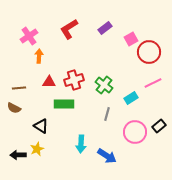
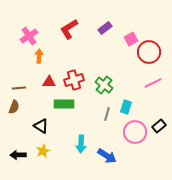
cyan rectangle: moved 5 px left, 9 px down; rotated 40 degrees counterclockwise
brown semicircle: moved 1 px up; rotated 96 degrees counterclockwise
yellow star: moved 6 px right, 2 px down
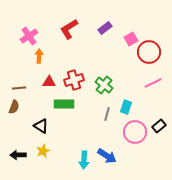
cyan arrow: moved 3 px right, 16 px down
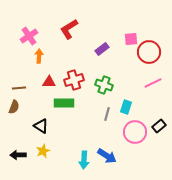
purple rectangle: moved 3 px left, 21 px down
pink square: rotated 24 degrees clockwise
green cross: rotated 18 degrees counterclockwise
green rectangle: moved 1 px up
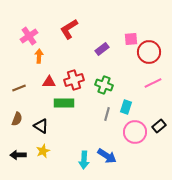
brown line: rotated 16 degrees counterclockwise
brown semicircle: moved 3 px right, 12 px down
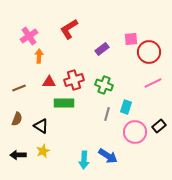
blue arrow: moved 1 px right
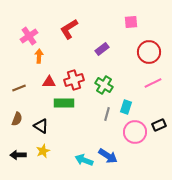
pink square: moved 17 px up
green cross: rotated 12 degrees clockwise
black rectangle: moved 1 px up; rotated 16 degrees clockwise
cyan arrow: rotated 108 degrees clockwise
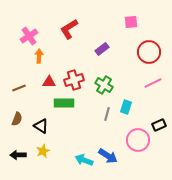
pink circle: moved 3 px right, 8 px down
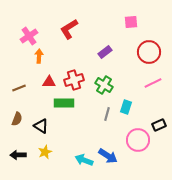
purple rectangle: moved 3 px right, 3 px down
yellow star: moved 2 px right, 1 px down
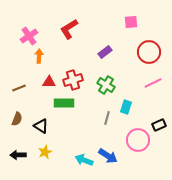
red cross: moved 1 px left
green cross: moved 2 px right
gray line: moved 4 px down
